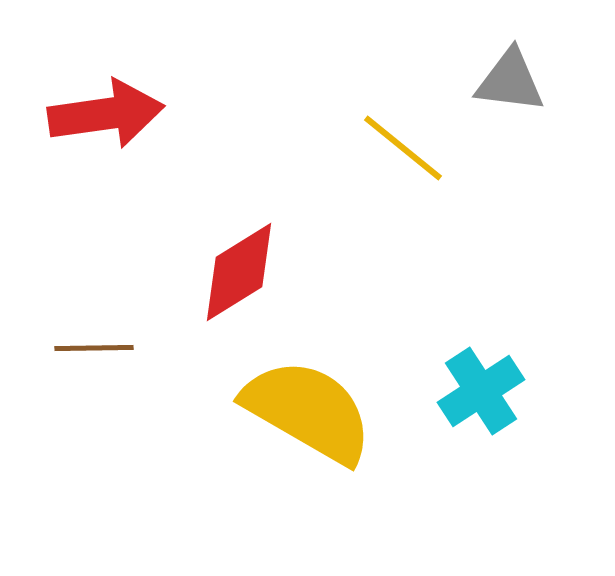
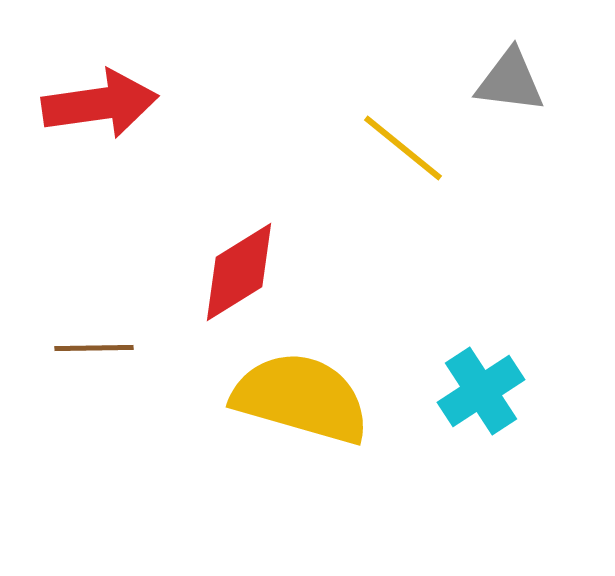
red arrow: moved 6 px left, 10 px up
yellow semicircle: moved 7 px left, 13 px up; rotated 14 degrees counterclockwise
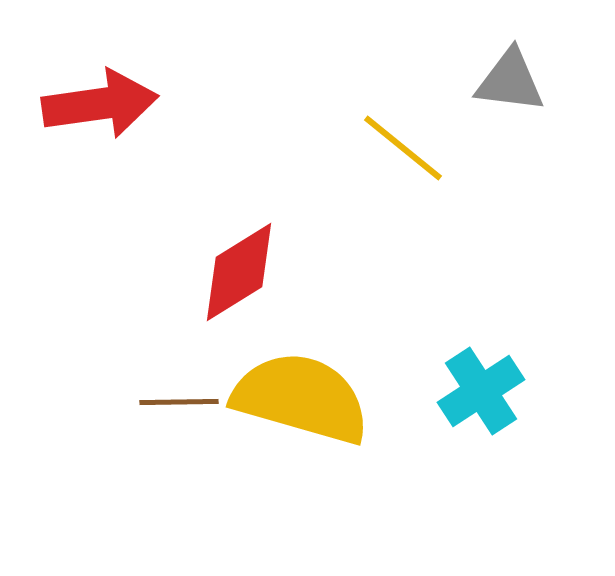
brown line: moved 85 px right, 54 px down
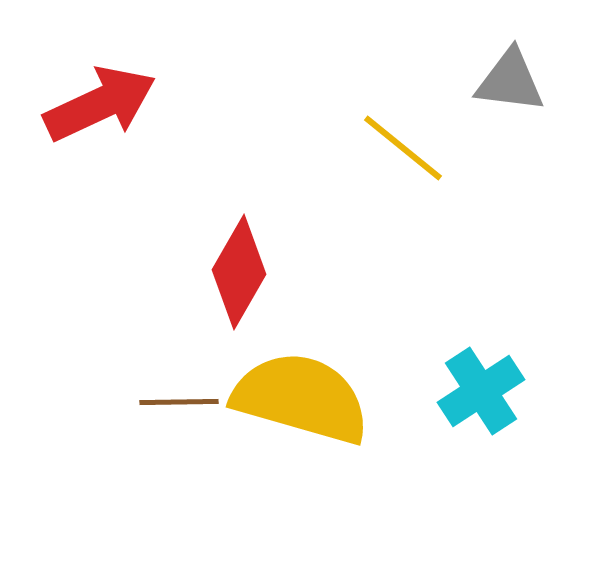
red arrow: rotated 17 degrees counterclockwise
red diamond: rotated 28 degrees counterclockwise
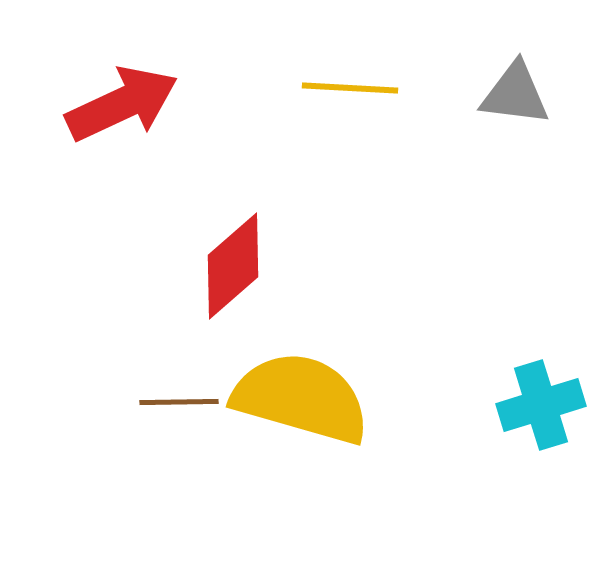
gray triangle: moved 5 px right, 13 px down
red arrow: moved 22 px right
yellow line: moved 53 px left, 60 px up; rotated 36 degrees counterclockwise
red diamond: moved 6 px left, 6 px up; rotated 19 degrees clockwise
cyan cross: moved 60 px right, 14 px down; rotated 16 degrees clockwise
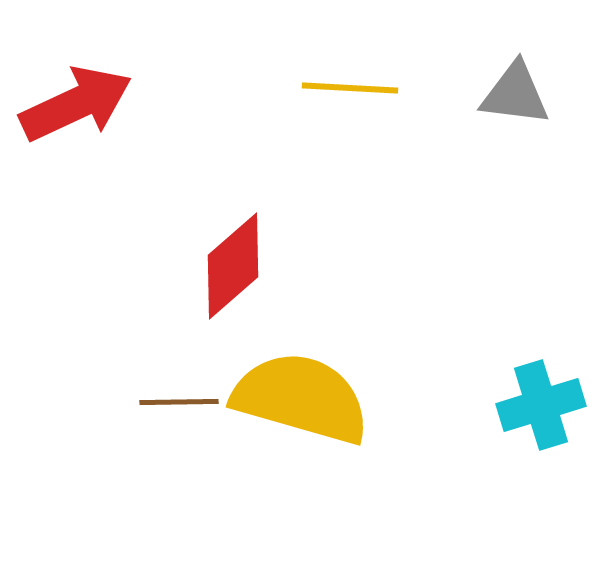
red arrow: moved 46 px left
